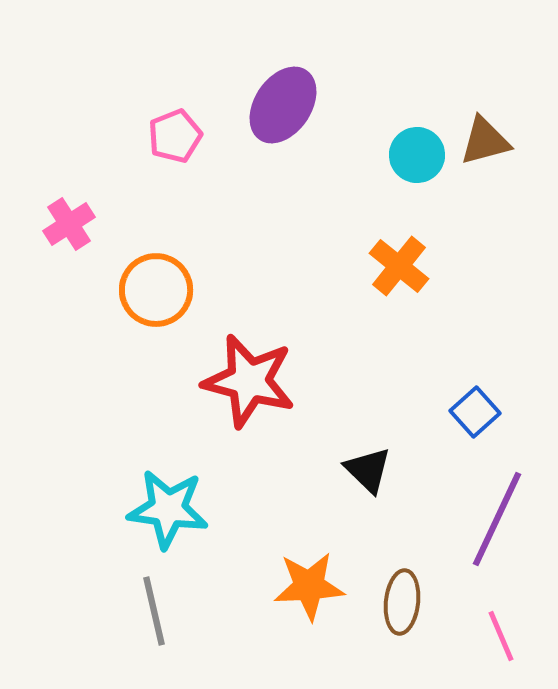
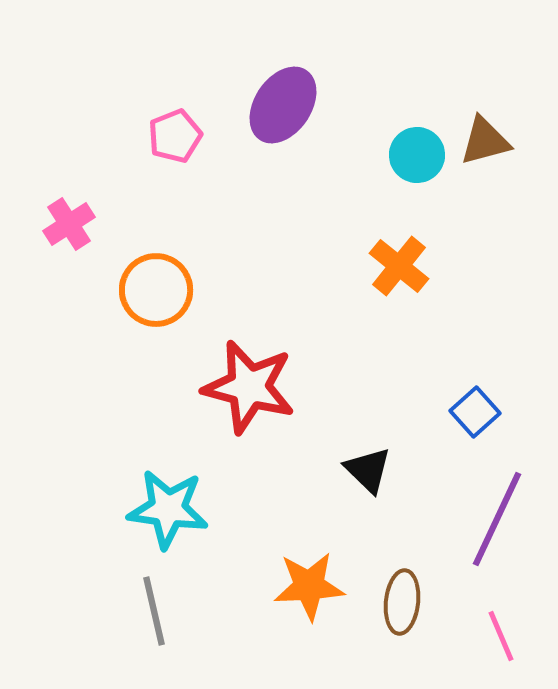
red star: moved 6 px down
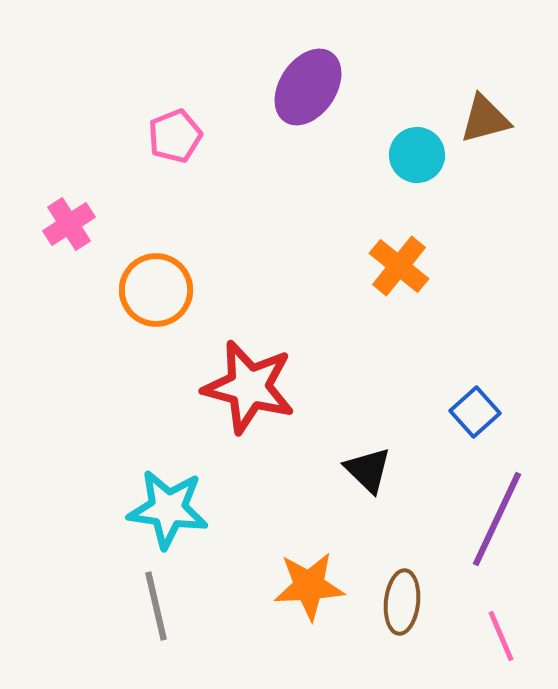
purple ellipse: moved 25 px right, 18 px up
brown triangle: moved 22 px up
gray line: moved 2 px right, 5 px up
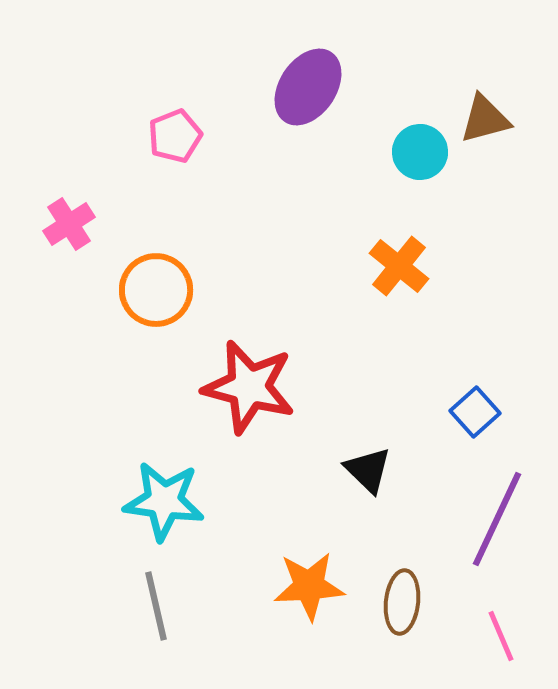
cyan circle: moved 3 px right, 3 px up
cyan star: moved 4 px left, 8 px up
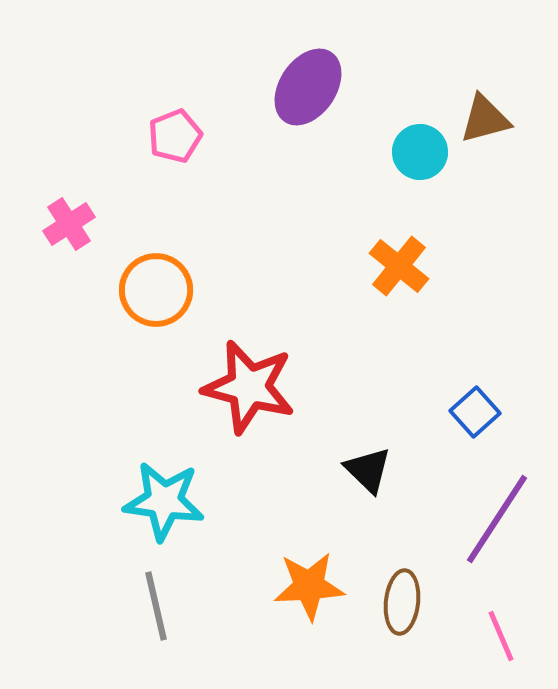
purple line: rotated 8 degrees clockwise
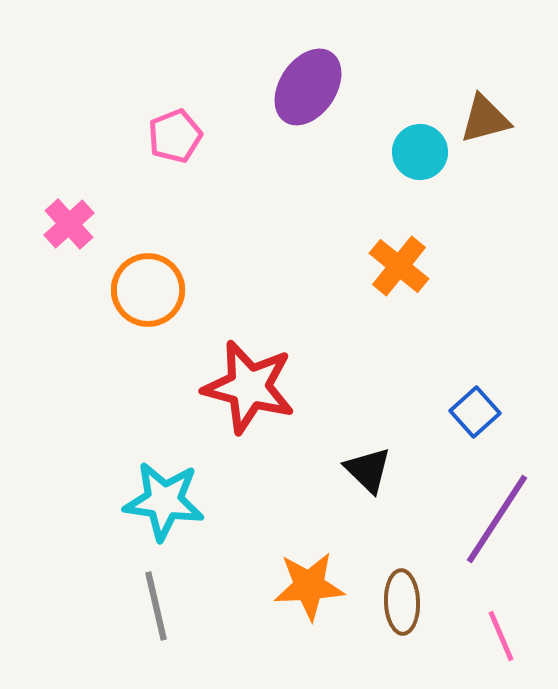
pink cross: rotated 9 degrees counterclockwise
orange circle: moved 8 px left
brown ellipse: rotated 8 degrees counterclockwise
